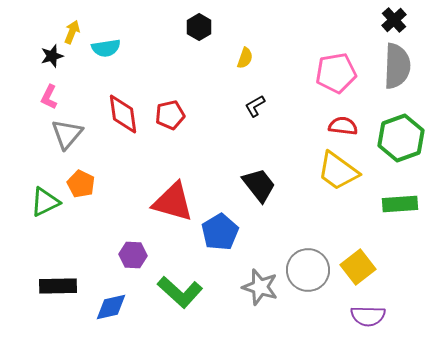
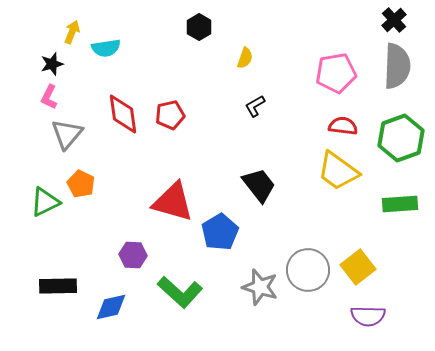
black star: moved 8 px down
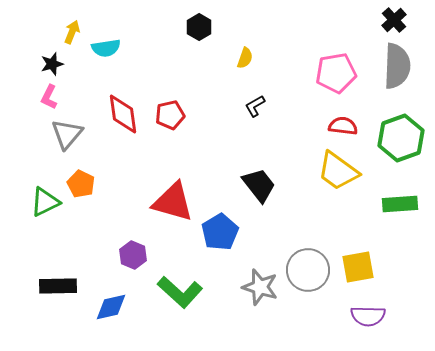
purple hexagon: rotated 20 degrees clockwise
yellow square: rotated 28 degrees clockwise
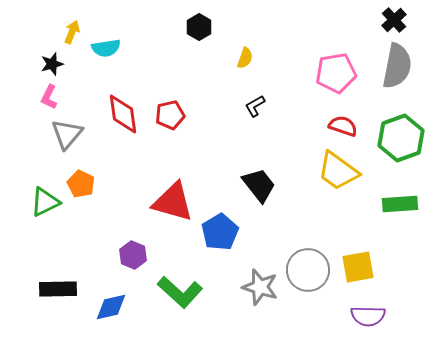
gray semicircle: rotated 9 degrees clockwise
red semicircle: rotated 12 degrees clockwise
black rectangle: moved 3 px down
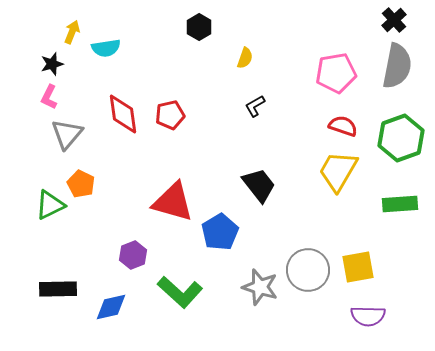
yellow trapezoid: rotated 84 degrees clockwise
green triangle: moved 5 px right, 3 px down
purple hexagon: rotated 16 degrees clockwise
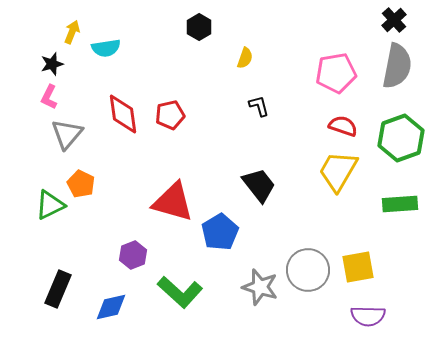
black L-shape: moved 4 px right; rotated 105 degrees clockwise
black rectangle: rotated 66 degrees counterclockwise
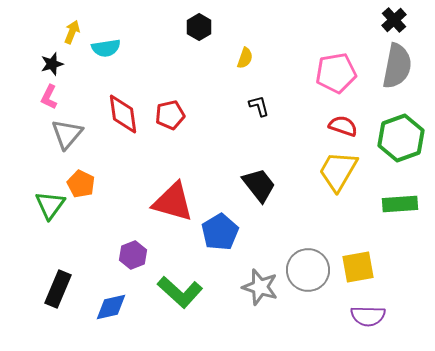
green triangle: rotated 28 degrees counterclockwise
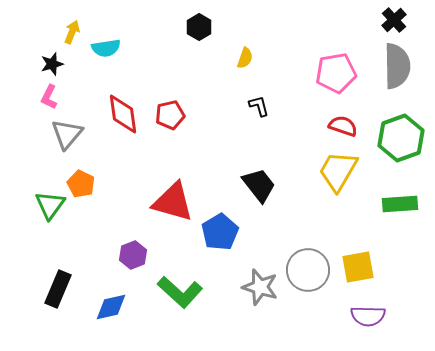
gray semicircle: rotated 12 degrees counterclockwise
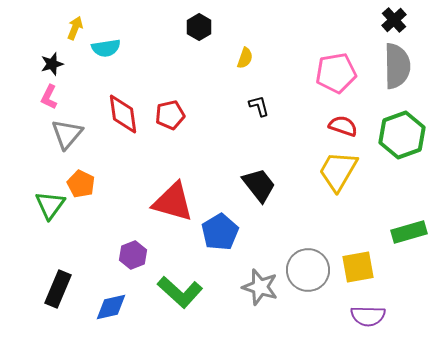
yellow arrow: moved 3 px right, 4 px up
green hexagon: moved 1 px right, 3 px up
green rectangle: moved 9 px right, 28 px down; rotated 12 degrees counterclockwise
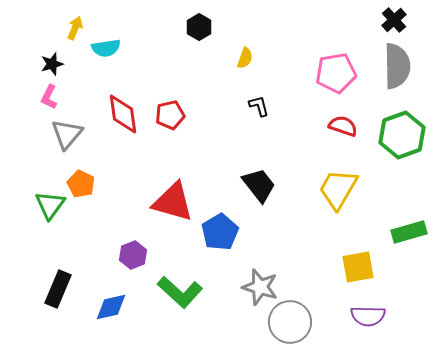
yellow trapezoid: moved 18 px down
gray circle: moved 18 px left, 52 px down
